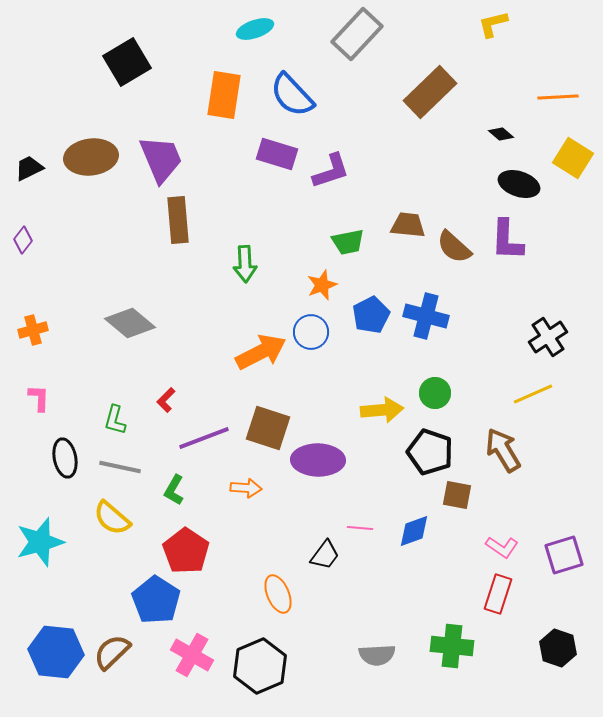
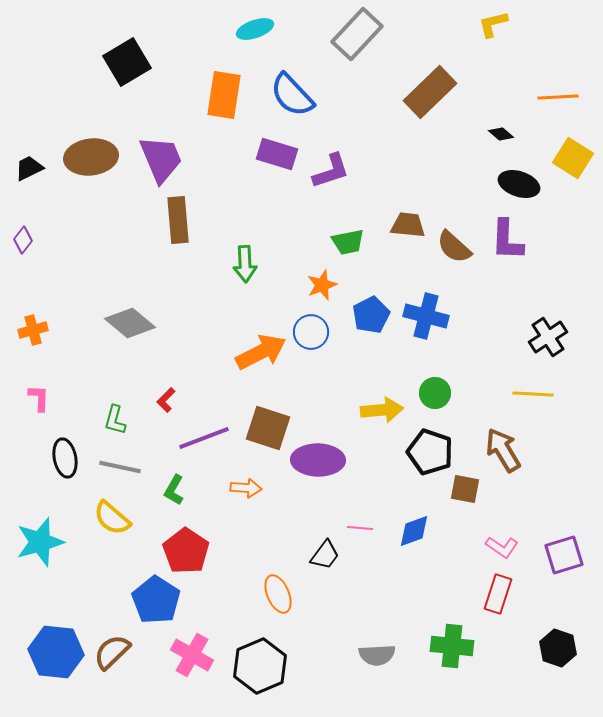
yellow line at (533, 394): rotated 27 degrees clockwise
brown square at (457, 495): moved 8 px right, 6 px up
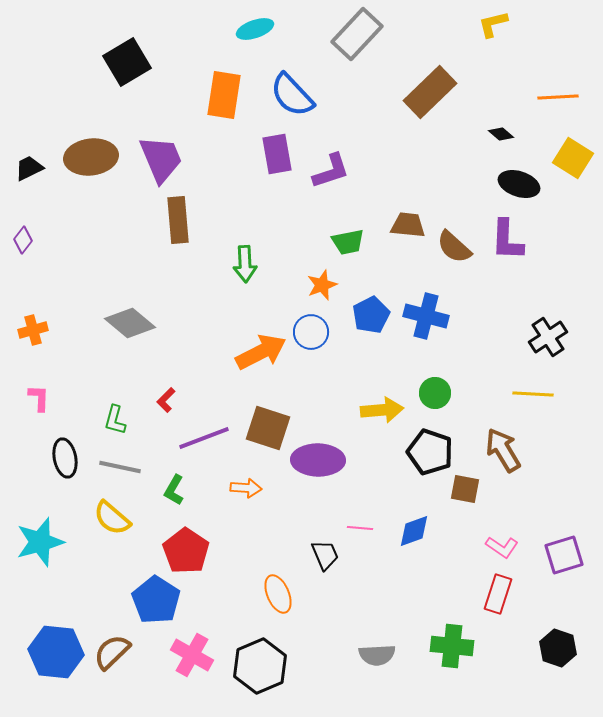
purple rectangle at (277, 154): rotated 63 degrees clockwise
black trapezoid at (325, 555): rotated 60 degrees counterclockwise
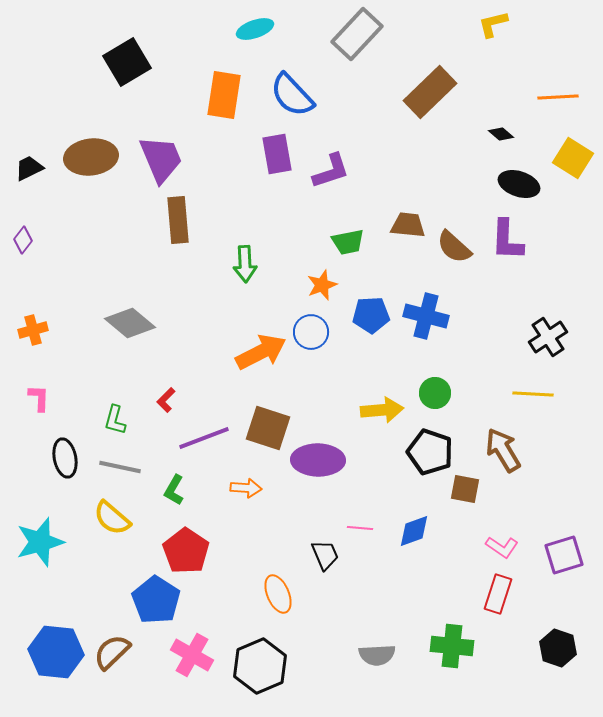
blue pentagon at (371, 315): rotated 24 degrees clockwise
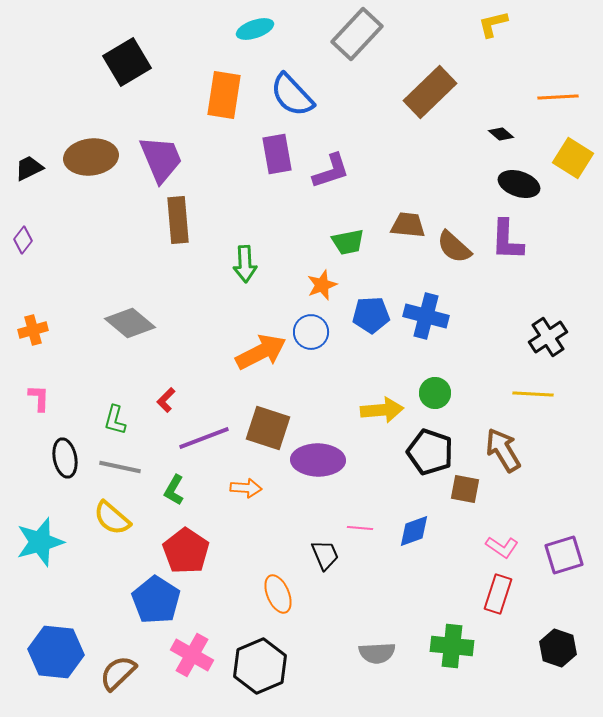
brown semicircle at (112, 652): moved 6 px right, 21 px down
gray semicircle at (377, 655): moved 2 px up
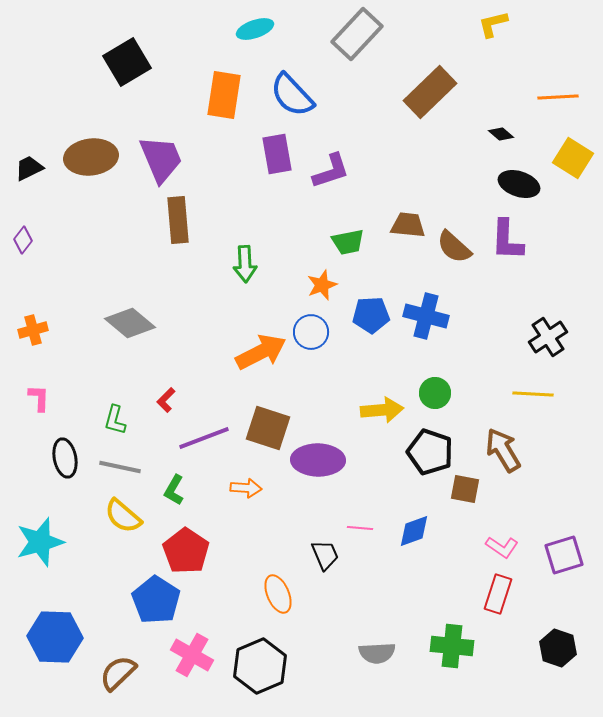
yellow semicircle at (112, 518): moved 11 px right, 2 px up
blue hexagon at (56, 652): moved 1 px left, 15 px up; rotated 4 degrees counterclockwise
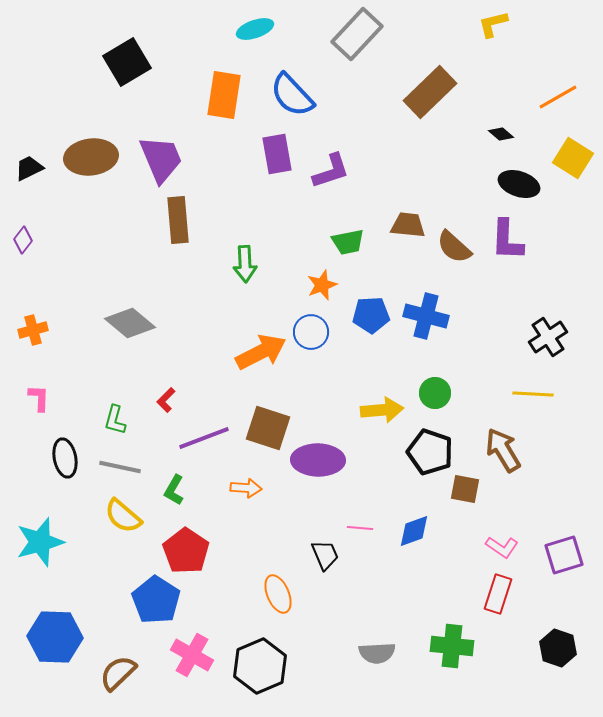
orange line at (558, 97): rotated 27 degrees counterclockwise
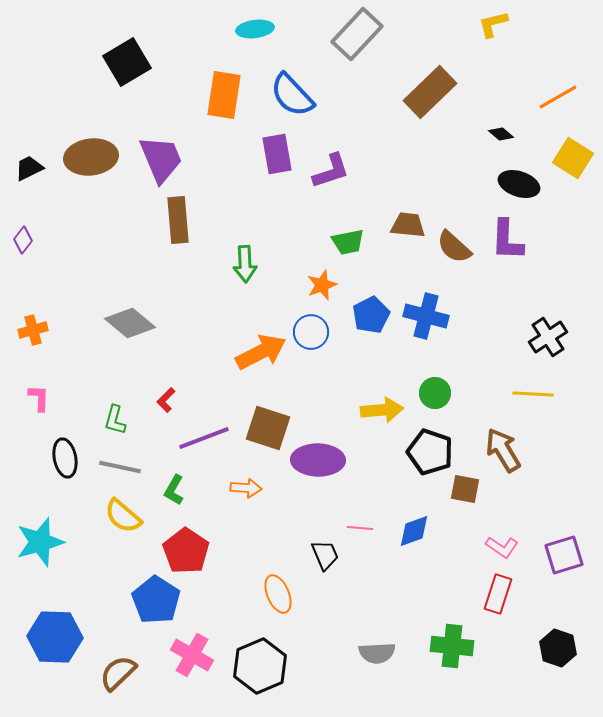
cyan ellipse at (255, 29): rotated 12 degrees clockwise
blue pentagon at (371, 315): rotated 24 degrees counterclockwise
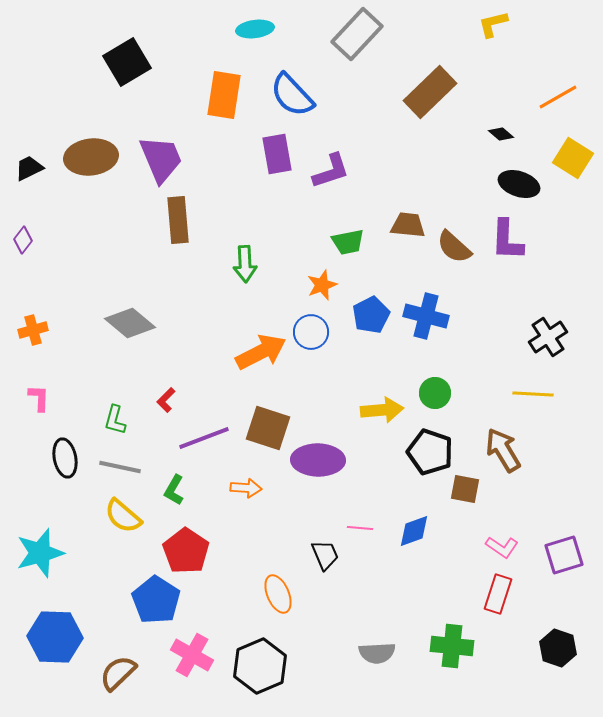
cyan star at (40, 542): moved 11 px down
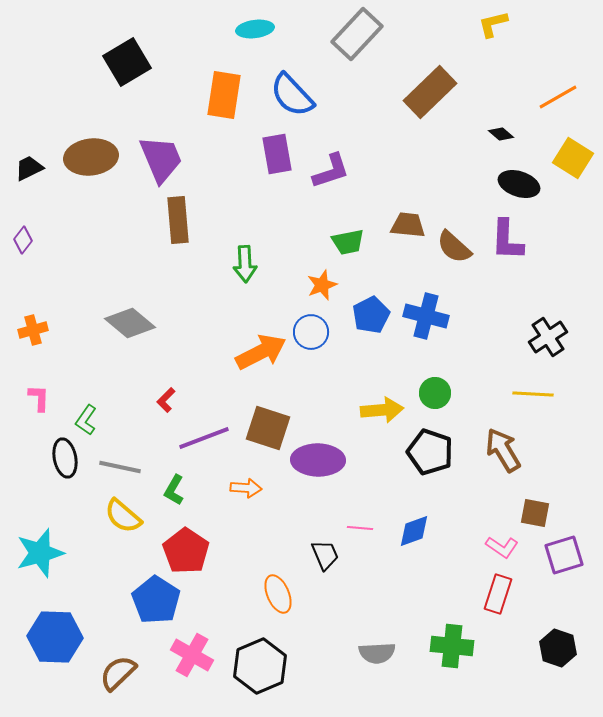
green L-shape at (115, 420): moved 29 px left; rotated 20 degrees clockwise
brown square at (465, 489): moved 70 px right, 24 px down
